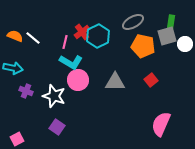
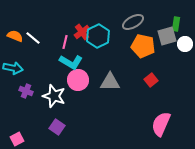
green rectangle: moved 5 px right, 2 px down
gray triangle: moved 5 px left
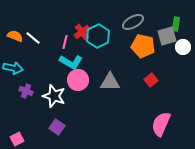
white circle: moved 2 px left, 3 px down
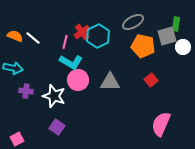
purple cross: rotated 16 degrees counterclockwise
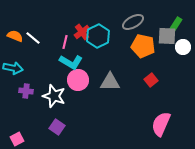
green rectangle: rotated 24 degrees clockwise
gray square: rotated 18 degrees clockwise
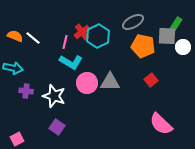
pink circle: moved 9 px right, 3 px down
pink semicircle: rotated 70 degrees counterclockwise
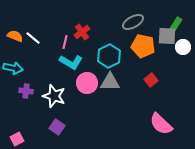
cyan hexagon: moved 11 px right, 20 px down
